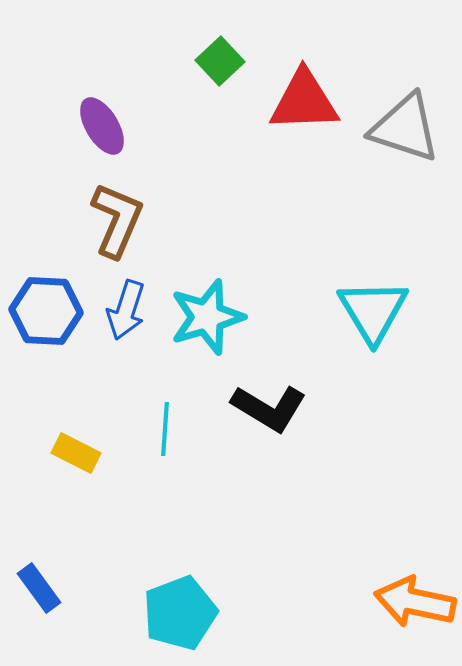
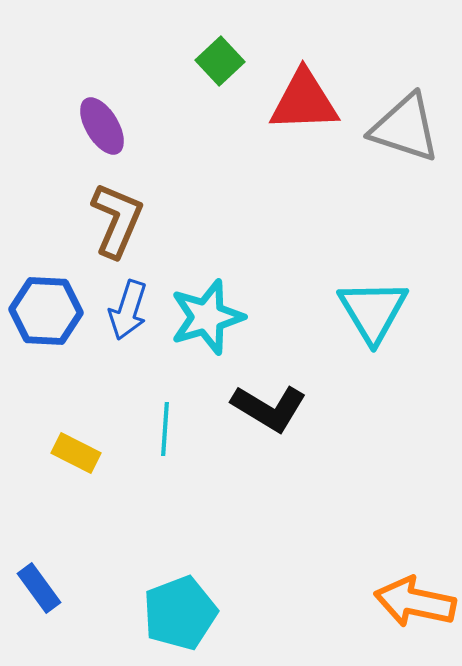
blue arrow: moved 2 px right
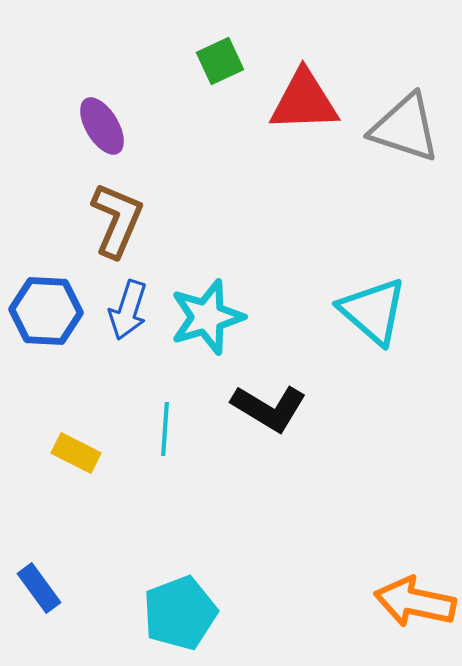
green square: rotated 18 degrees clockwise
cyan triangle: rotated 18 degrees counterclockwise
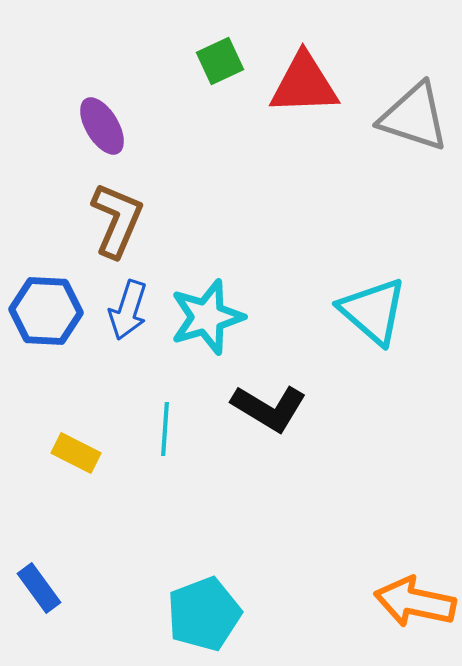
red triangle: moved 17 px up
gray triangle: moved 9 px right, 11 px up
cyan pentagon: moved 24 px right, 1 px down
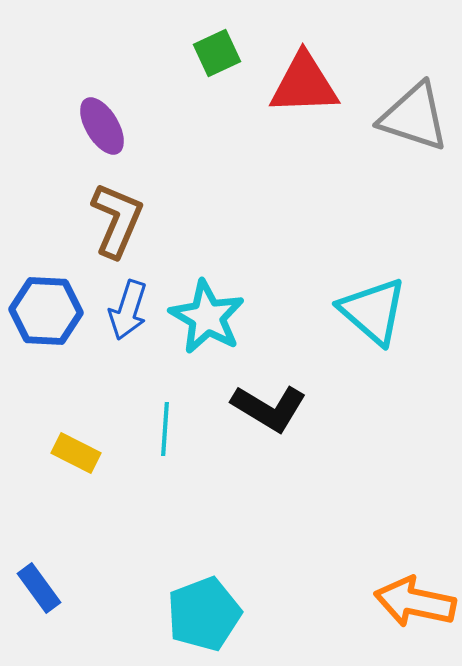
green square: moved 3 px left, 8 px up
cyan star: rotated 26 degrees counterclockwise
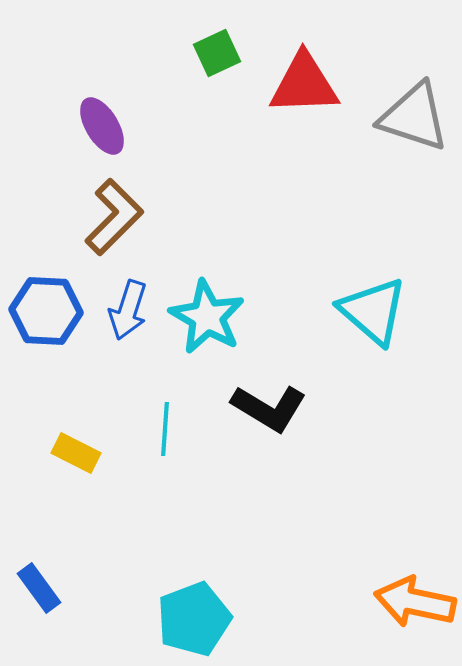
brown L-shape: moved 3 px left, 3 px up; rotated 22 degrees clockwise
cyan pentagon: moved 10 px left, 5 px down
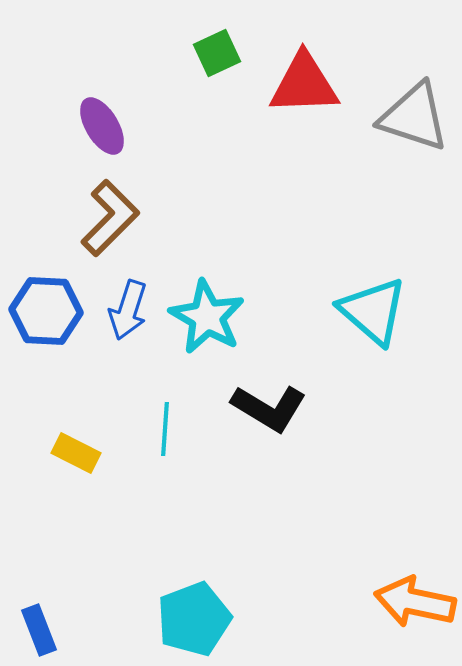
brown L-shape: moved 4 px left, 1 px down
blue rectangle: moved 42 px down; rotated 15 degrees clockwise
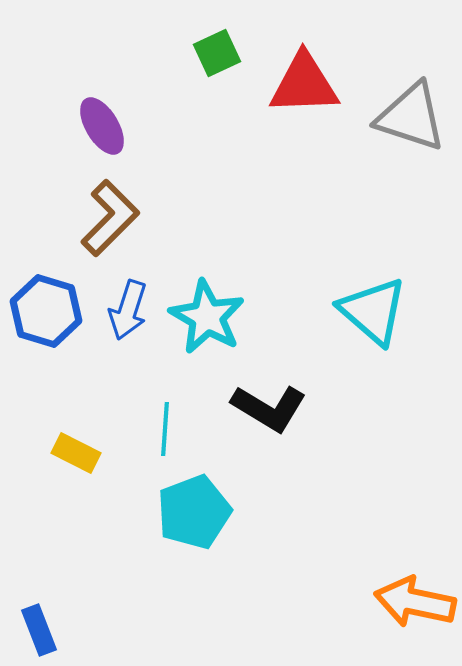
gray triangle: moved 3 px left
blue hexagon: rotated 14 degrees clockwise
cyan pentagon: moved 107 px up
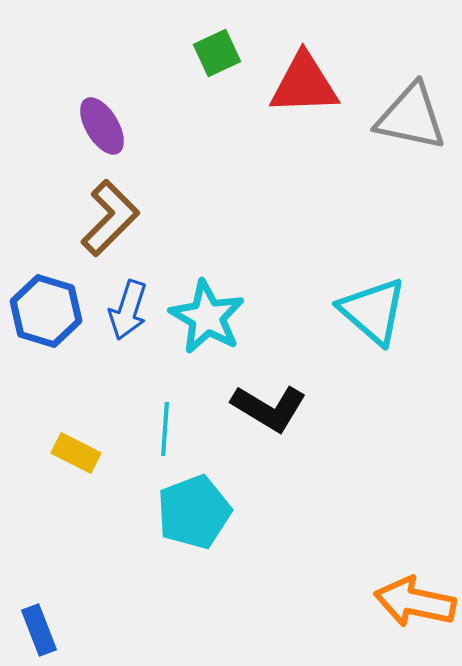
gray triangle: rotated 6 degrees counterclockwise
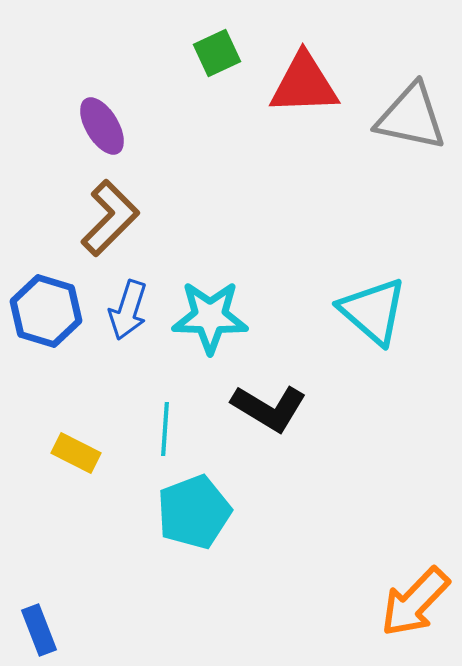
cyan star: moved 3 px right; rotated 28 degrees counterclockwise
orange arrow: rotated 58 degrees counterclockwise
